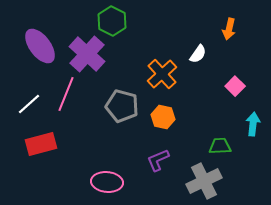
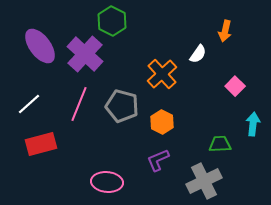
orange arrow: moved 4 px left, 2 px down
purple cross: moved 2 px left
pink line: moved 13 px right, 10 px down
orange hexagon: moved 1 px left, 5 px down; rotated 15 degrees clockwise
green trapezoid: moved 2 px up
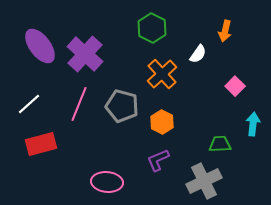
green hexagon: moved 40 px right, 7 px down
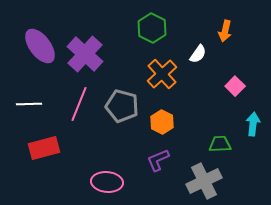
white line: rotated 40 degrees clockwise
red rectangle: moved 3 px right, 4 px down
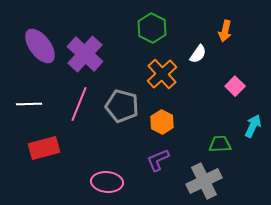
cyan arrow: moved 2 px down; rotated 20 degrees clockwise
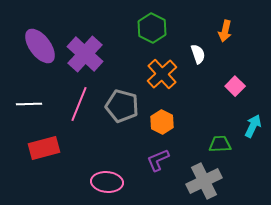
white semicircle: rotated 54 degrees counterclockwise
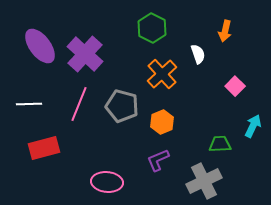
orange hexagon: rotated 10 degrees clockwise
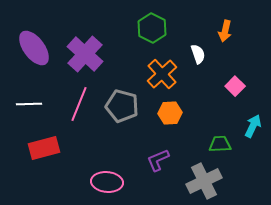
purple ellipse: moved 6 px left, 2 px down
orange hexagon: moved 8 px right, 9 px up; rotated 20 degrees clockwise
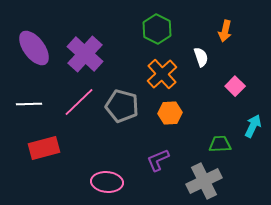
green hexagon: moved 5 px right, 1 px down
white semicircle: moved 3 px right, 3 px down
pink line: moved 2 px up; rotated 24 degrees clockwise
